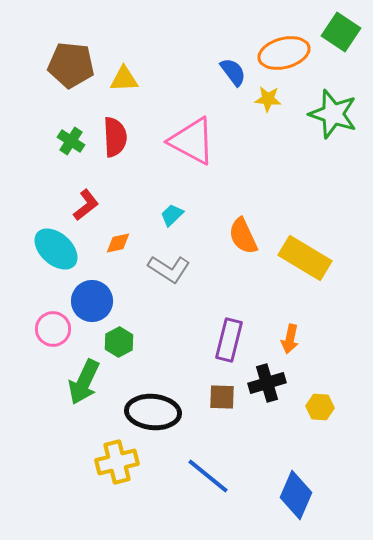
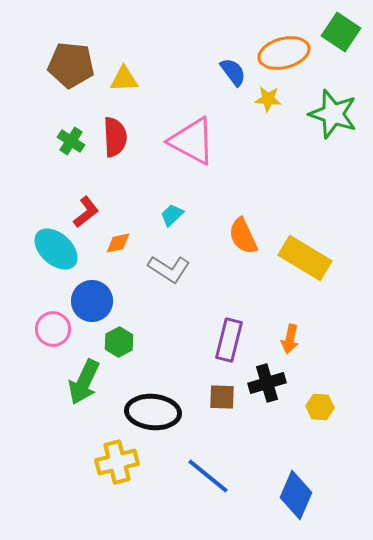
red L-shape: moved 7 px down
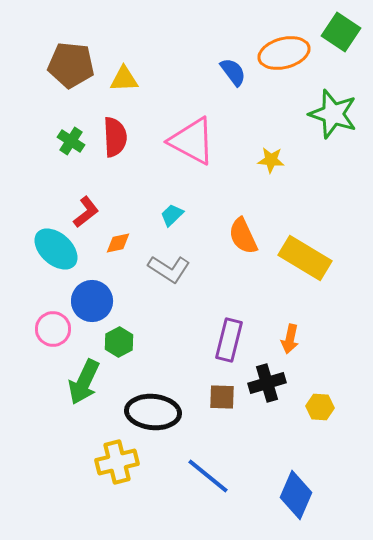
yellow star: moved 3 px right, 61 px down
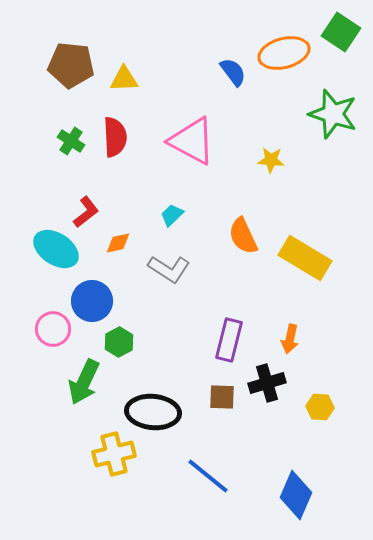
cyan ellipse: rotated 9 degrees counterclockwise
yellow cross: moved 3 px left, 8 px up
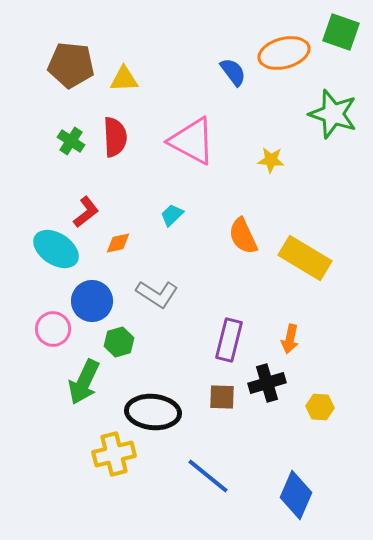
green square: rotated 15 degrees counterclockwise
gray L-shape: moved 12 px left, 25 px down
green hexagon: rotated 12 degrees clockwise
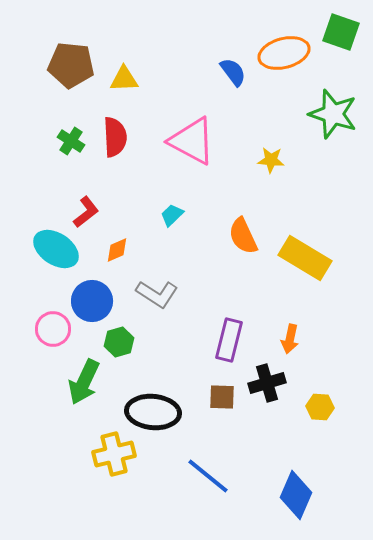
orange diamond: moved 1 px left, 7 px down; rotated 12 degrees counterclockwise
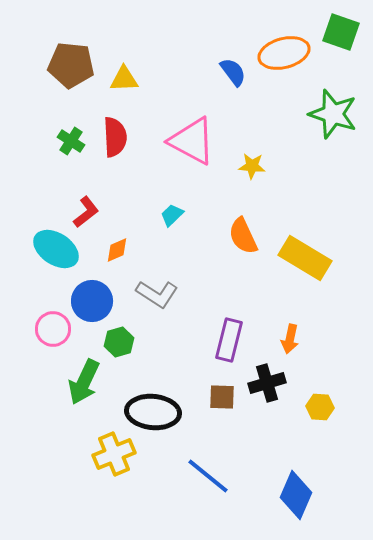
yellow star: moved 19 px left, 6 px down
yellow cross: rotated 9 degrees counterclockwise
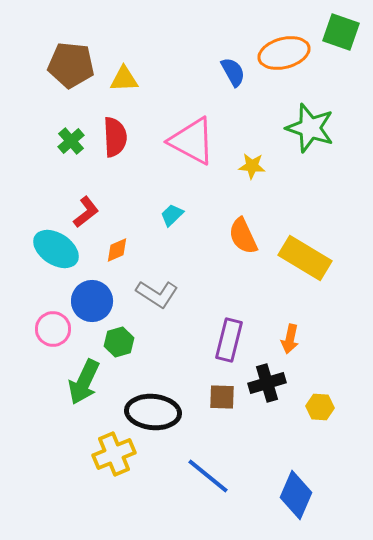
blue semicircle: rotated 8 degrees clockwise
green star: moved 23 px left, 14 px down
green cross: rotated 16 degrees clockwise
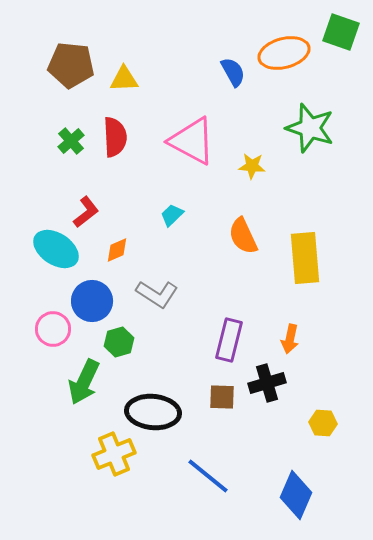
yellow rectangle: rotated 54 degrees clockwise
yellow hexagon: moved 3 px right, 16 px down
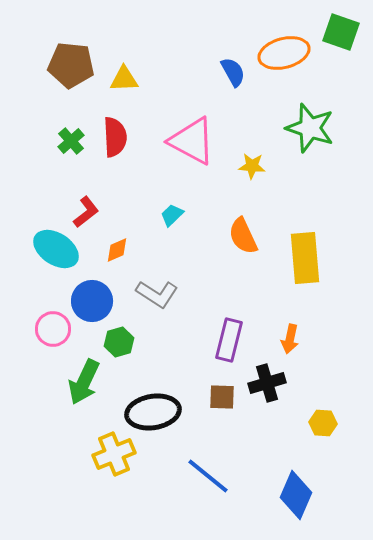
black ellipse: rotated 14 degrees counterclockwise
